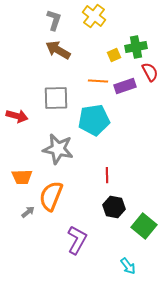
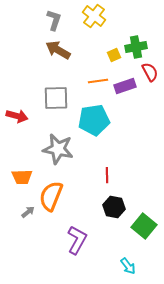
orange line: rotated 12 degrees counterclockwise
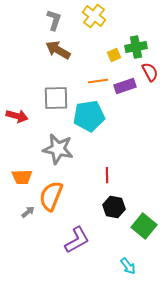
cyan pentagon: moved 5 px left, 4 px up
purple L-shape: rotated 32 degrees clockwise
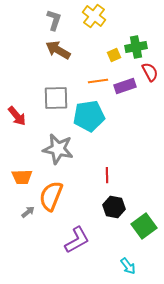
red arrow: rotated 35 degrees clockwise
green square: rotated 15 degrees clockwise
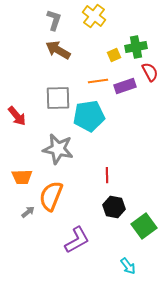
gray square: moved 2 px right
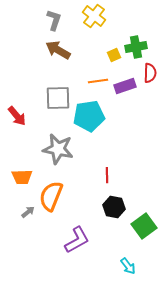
red semicircle: moved 1 px down; rotated 30 degrees clockwise
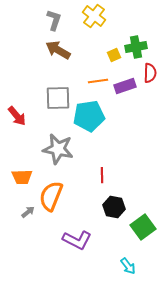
red line: moved 5 px left
green square: moved 1 px left, 1 px down
purple L-shape: rotated 56 degrees clockwise
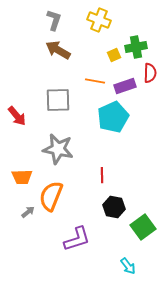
yellow cross: moved 5 px right, 4 px down; rotated 15 degrees counterclockwise
orange line: moved 3 px left; rotated 18 degrees clockwise
gray square: moved 2 px down
cyan pentagon: moved 24 px right, 1 px down; rotated 16 degrees counterclockwise
purple L-shape: moved 1 px up; rotated 44 degrees counterclockwise
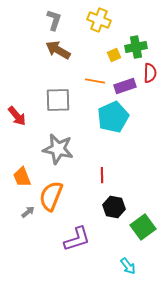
orange trapezoid: rotated 70 degrees clockwise
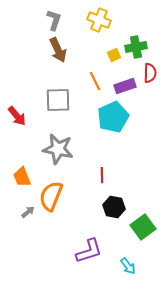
brown arrow: rotated 145 degrees counterclockwise
orange line: rotated 54 degrees clockwise
purple L-shape: moved 12 px right, 12 px down
